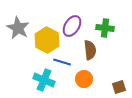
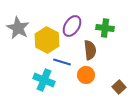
orange circle: moved 2 px right, 4 px up
brown square: rotated 24 degrees counterclockwise
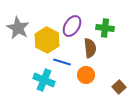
brown semicircle: moved 2 px up
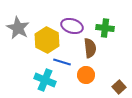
purple ellipse: rotated 75 degrees clockwise
cyan cross: moved 1 px right
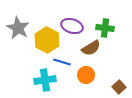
brown semicircle: moved 1 px right; rotated 66 degrees clockwise
cyan cross: rotated 30 degrees counterclockwise
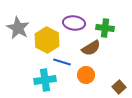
purple ellipse: moved 2 px right, 3 px up; rotated 10 degrees counterclockwise
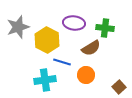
gray star: moved 1 px up; rotated 25 degrees clockwise
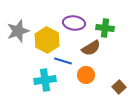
gray star: moved 4 px down
blue line: moved 1 px right, 1 px up
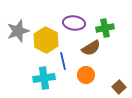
green cross: rotated 18 degrees counterclockwise
yellow hexagon: moved 1 px left
blue line: rotated 60 degrees clockwise
cyan cross: moved 1 px left, 2 px up
